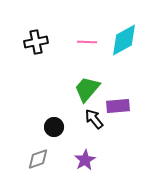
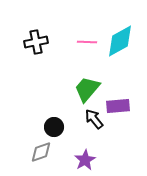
cyan diamond: moved 4 px left, 1 px down
gray diamond: moved 3 px right, 7 px up
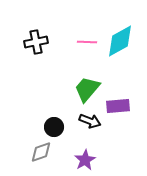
black arrow: moved 4 px left, 2 px down; rotated 150 degrees clockwise
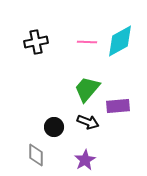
black arrow: moved 2 px left, 1 px down
gray diamond: moved 5 px left, 3 px down; rotated 70 degrees counterclockwise
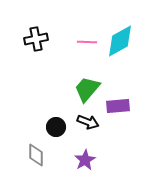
black cross: moved 3 px up
black circle: moved 2 px right
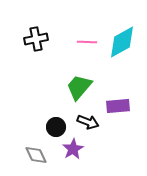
cyan diamond: moved 2 px right, 1 px down
green trapezoid: moved 8 px left, 2 px up
gray diamond: rotated 25 degrees counterclockwise
purple star: moved 12 px left, 11 px up
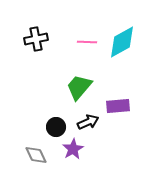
black arrow: rotated 45 degrees counterclockwise
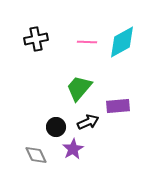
green trapezoid: moved 1 px down
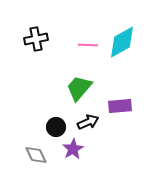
pink line: moved 1 px right, 3 px down
purple rectangle: moved 2 px right
